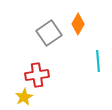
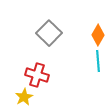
orange diamond: moved 20 px right, 11 px down
gray square: rotated 10 degrees counterclockwise
red cross: rotated 25 degrees clockwise
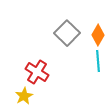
gray square: moved 18 px right
red cross: moved 3 px up; rotated 15 degrees clockwise
yellow star: moved 1 px up
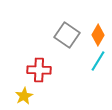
gray square: moved 2 px down; rotated 10 degrees counterclockwise
cyan line: rotated 35 degrees clockwise
red cross: moved 2 px right, 2 px up; rotated 30 degrees counterclockwise
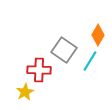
gray square: moved 3 px left, 15 px down
cyan line: moved 8 px left
yellow star: moved 1 px right, 4 px up
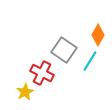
red cross: moved 3 px right, 3 px down; rotated 25 degrees clockwise
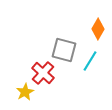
orange diamond: moved 6 px up
gray square: rotated 20 degrees counterclockwise
red cross: moved 1 px right; rotated 15 degrees clockwise
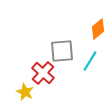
orange diamond: rotated 20 degrees clockwise
gray square: moved 2 px left, 1 px down; rotated 20 degrees counterclockwise
yellow star: rotated 18 degrees counterclockwise
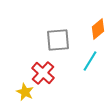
gray square: moved 4 px left, 11 px up
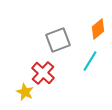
gray square: rotated 15 degrees counterclockwise
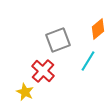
cyan line: moved 2 px left
red cross: moved 2 px up
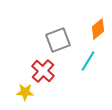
yellow star: rotated 24 degrees counterclockwise
